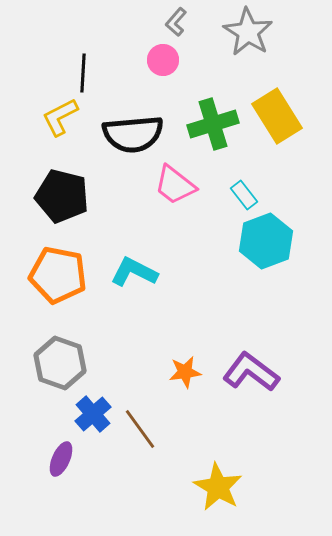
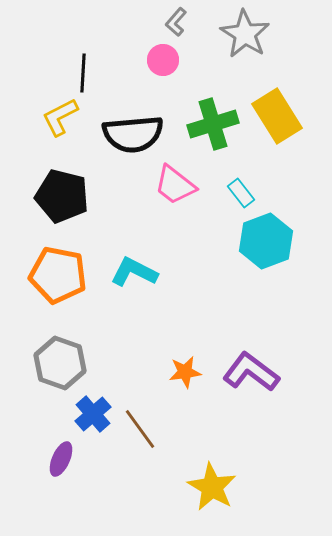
gray star: moved 3 px left, 2 px down
cyan rectangle: moved 3 px left, 2 px up
yellow star: moved 6 px left
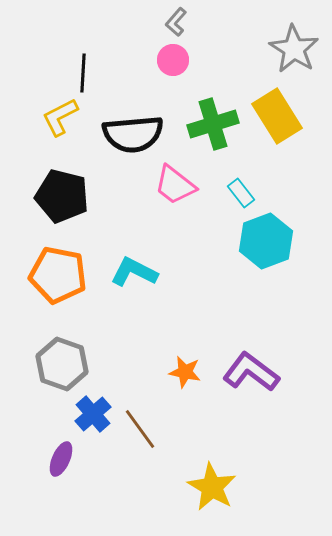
gray star: moved 49 px right, 15 px down
pink circle: moved 10 px right
gray hexagon: moved 2 px right, 1 px down
orange star: rotated 20 degrees clockwise
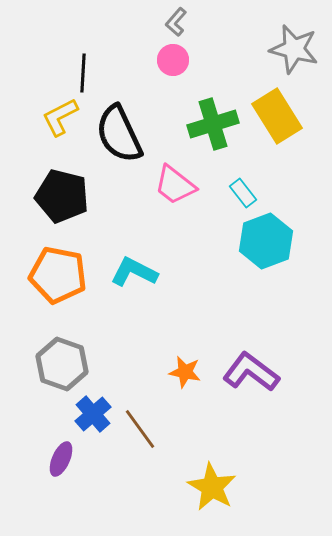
gray star: rotated 18 degrees counterclockwise
black semicircle: moved 14 px left; rotated 70 degrees clockwise
cyan rectangle: moved 2 px right
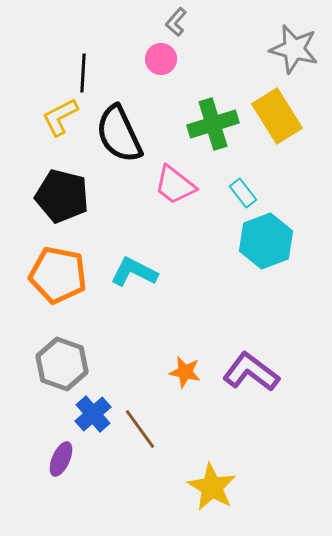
pink circle: moved 12 px left, 1 px up
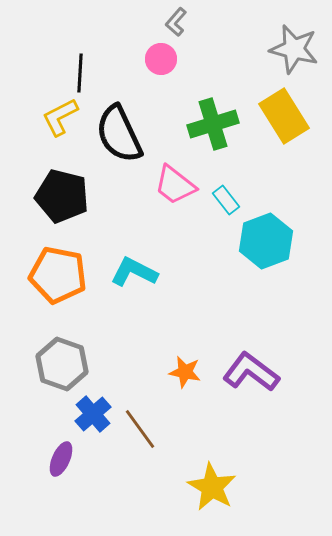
black line: moved 3 px left
yellow rectangle: moved 7 px right
cyan rectangle: moved 17 px left, 7 px down
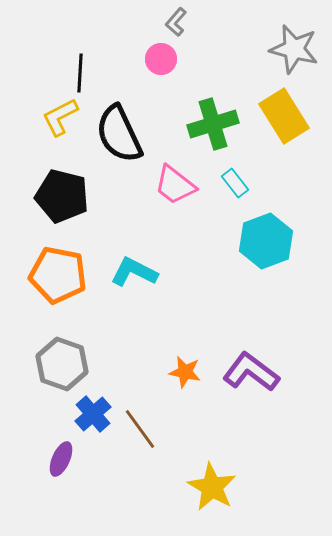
cyan rectangle: moved 9 px right, 17 px up
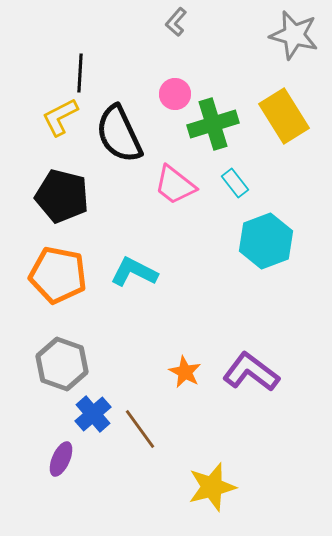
gray star: moved 14 px up
pink circle: moved 14 px right, 35 px down
orange star: rotated 16 degrees clockwise
yellow star: rotated 27 degrees clockwise
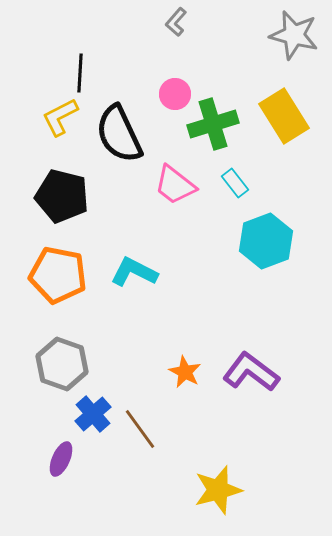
yellow star: moved 6 px right, 3 px down
